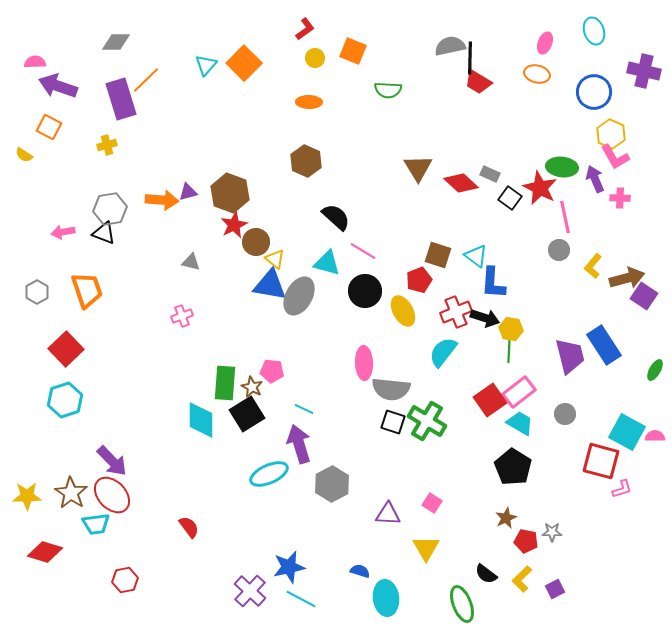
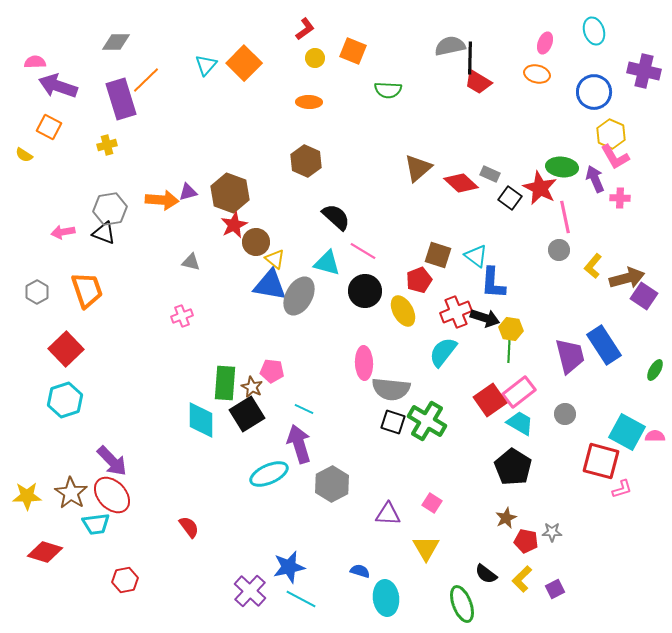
brown triangle at (418, 168): rotated 20 degrees clockwise
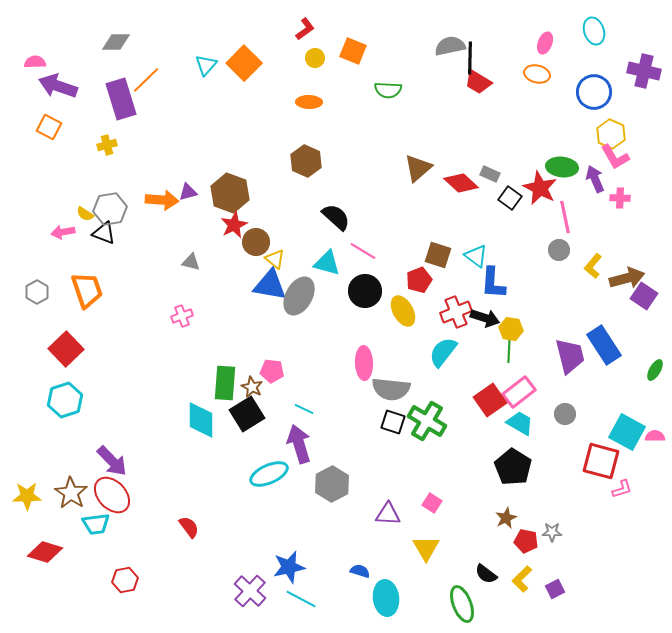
yellow semicircle at (24, 155): moved 61 px right, 59 px down
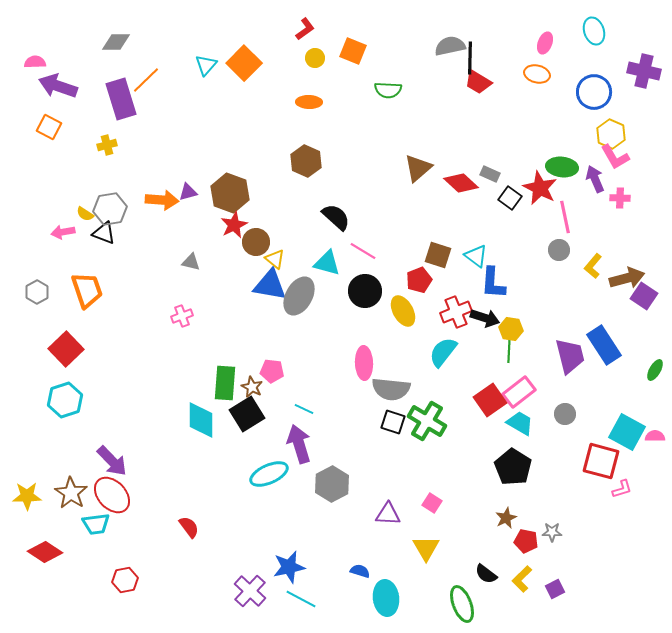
red diamond at (45, 552): rotated 16 degrees clockwise
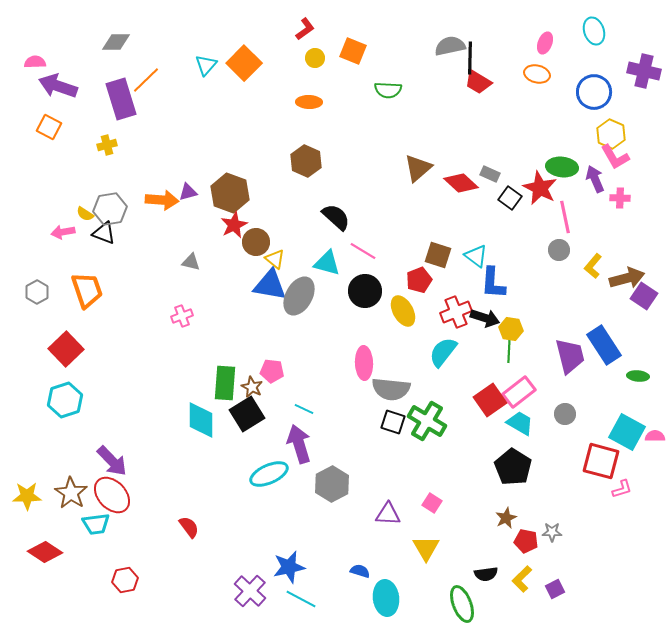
green ellipse at (655, 370): moved 17 px left, 6 px down; rotated 65 degrees clockwise
black semicircle at (486, 574): rotated 45 degrees counterclockwise
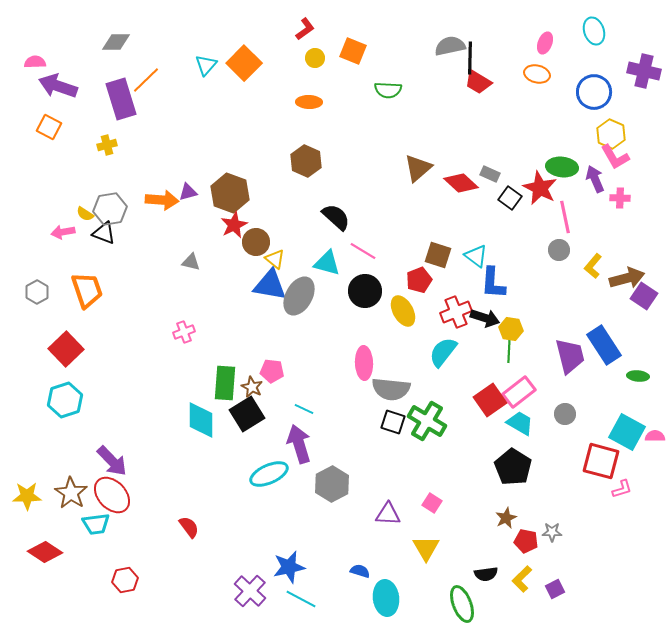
pink cross at (182, 316): moved 2 px right, 16 px down
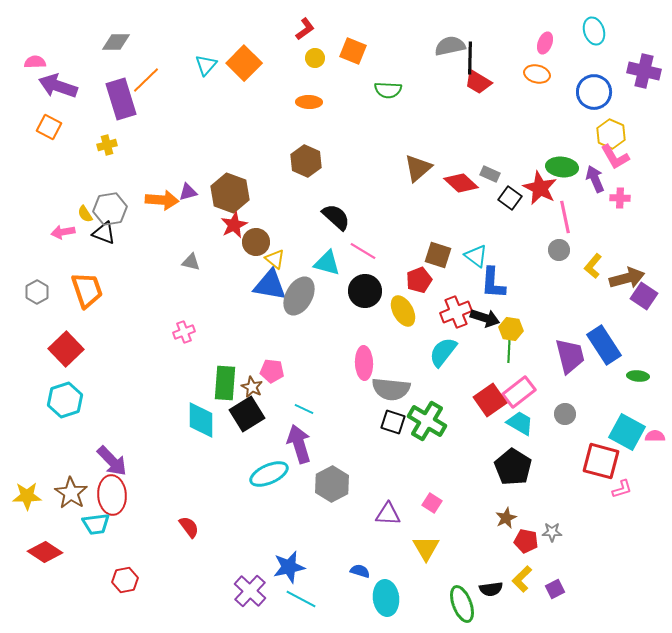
yellow semicircle at (85, 214): rotated 24 degrees clockwise
red ellipse at (112, 495): rotated 39 degrees clockwise
black semicircle at (486, 574): moved 5 px right, 15 px down
